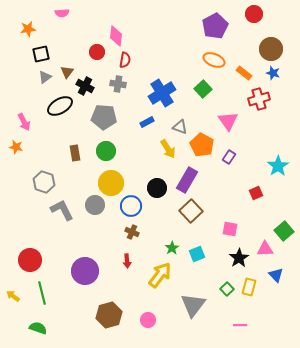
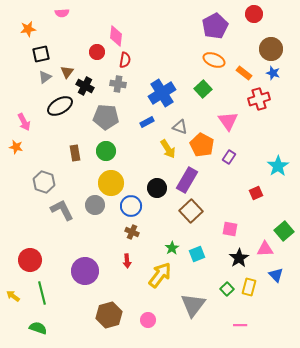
gray pentagon at (104, 117): moved 2 px right
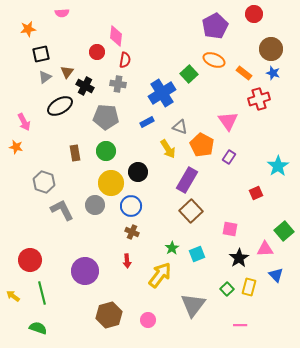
green square at (203, 89): moved 14 px left, 15 px up
black circle at (157, 188): moved 19 px left, 16 px up
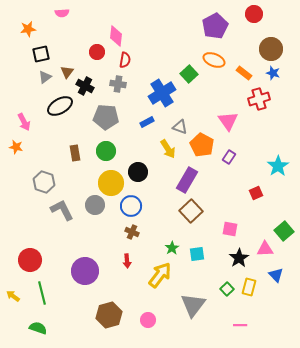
cyan square at (197, 254): rotated 14 degrees clockwise
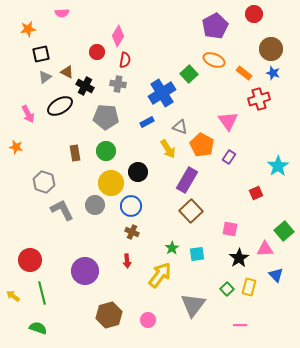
pink diamond at (116, 36): moved 2 px right; rotated 25 degrees clockwise
brown triangle at (67, 72): rotated 40 degrees counterclockwise
pink arrow at (24, 122): moved 4 px right, 8 px up
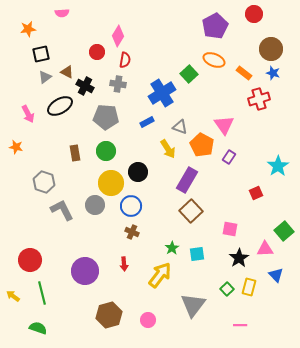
pink triangle at (228, 121): moved 4 px left, 4 px down
red arrow at (127, 261): moved 3 px left, 3 px down
